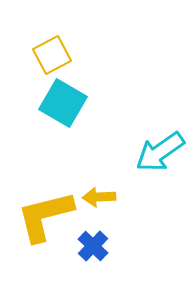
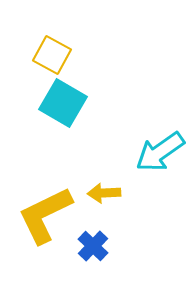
yellow square: rotated 33 degrees counterclockwise
yellow arrow: moved 5 px right, 4 px up
yellow L-shape: moved 1 px up; rotated 12 degrees counterclockwise
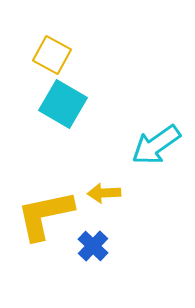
cyan square: moved 1 px down
cyan arrow: moved 4 px left, 7 px up
yellow L-shape: rotated 14 degrees clockwise
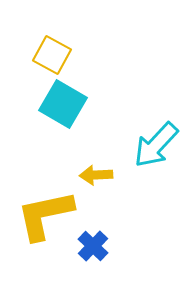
cyan arrow: rotated 12 degrees counterclockwise
yellow arrow: moved 8 px left, 18 px up
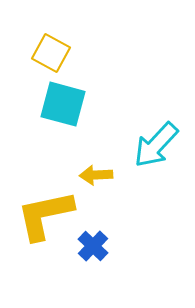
yellow square: moved 1 px left, 2 px up
cyan square: rotated 15 degrees counterclockwise
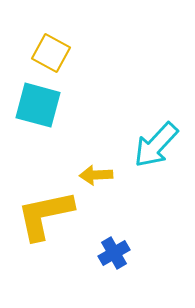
cyan square: moved 25 px left, 1 px down
blue cross: moved 21 px right, 7 px down; rotated 16 degrees clockwise
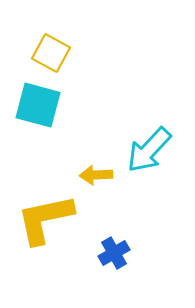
cyan arrow: moved 7 px left, 5 px down
yellow L-shape: moved 4 px down
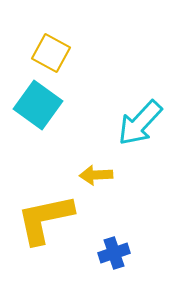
cyan square: rotated 21 degrees clockwise
cyan arrow: moved 9 px left, 27 px up
blue cross: rotated 12 degrees clockwise
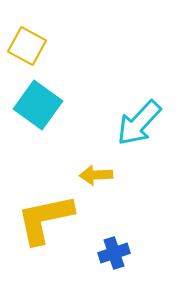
yellow square: moved 24 px left, 7 px up
cyan arrow: moved 1 px left
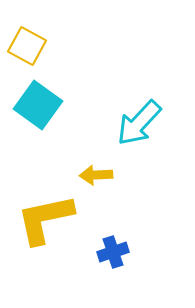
blue cross: moved 1 px left, 1 px up
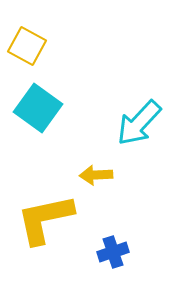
cyan square: moved 3 px down
